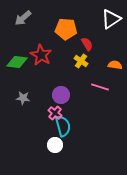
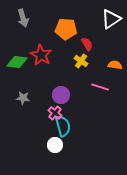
gray arrow: rotated 66 degrees counterclockwise
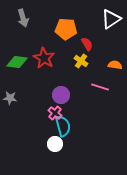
red star: moved 3 px right, 3 px down
gray star: moved 13 px left
white circle: moved 1 px up
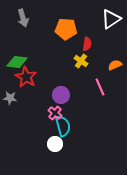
red semicircle: rotated 40 degrees clockwise
red star: moved 18 px left, 19 px down
orange semicircle: rotated 32 degrees counterclockwise
pink line: rotated 48 degrees clockwise
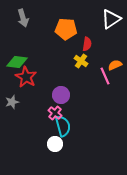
pink line: moved 5 px right, 11 px up
gray star: moved 2 px right, 4 px down; rotated 24 degrees counterclockwise
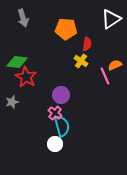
cyan semicircle: moved 1 px left
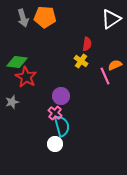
orange pentagon: moved 21 px left, 12 px up
purple circle: moved 1 px down
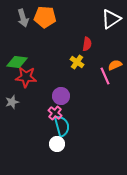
yellow cross: moved 4 px left, 1 px down
red star: rotated 25 degrees counterclockwise
white circle: moved 2 px right
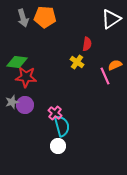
purple circle: moved 36 px left, 9 px down
white circle: moved 1 px right, 2 px down
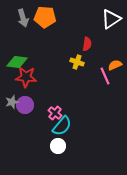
yellow cross: rotated 16 degrees counterclockwise
cyan semicircle: rotated 55 degrees clockwise
